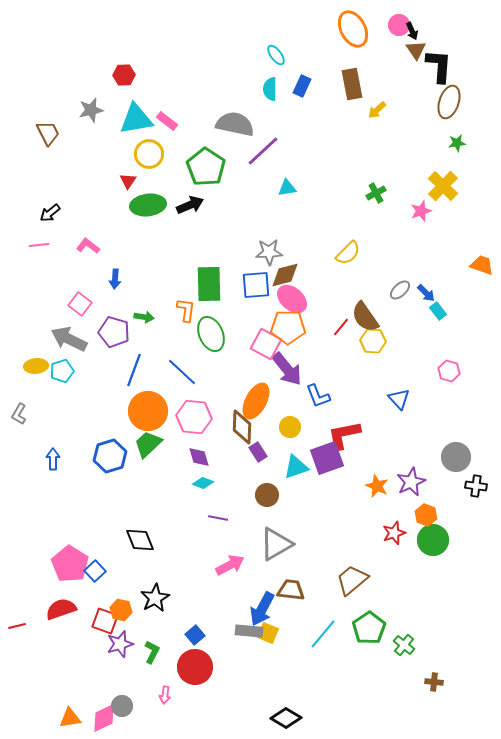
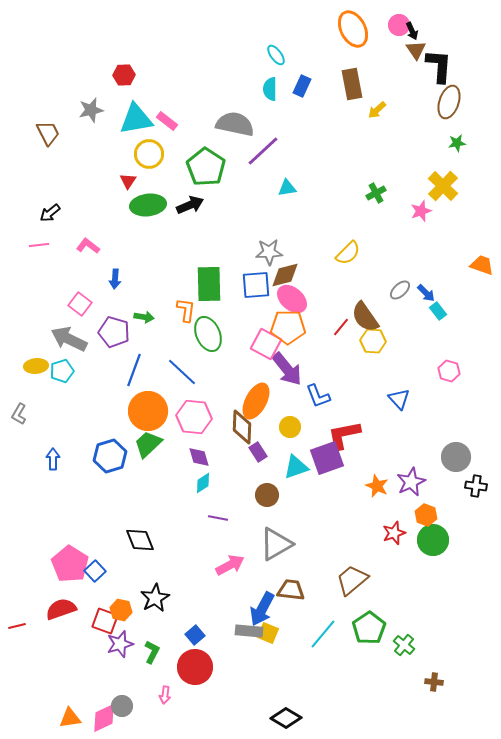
green ellipse at (211, 334): moved 3 px left
cyan diamond at (203, 483): rotated 55 degrees counterclockwise
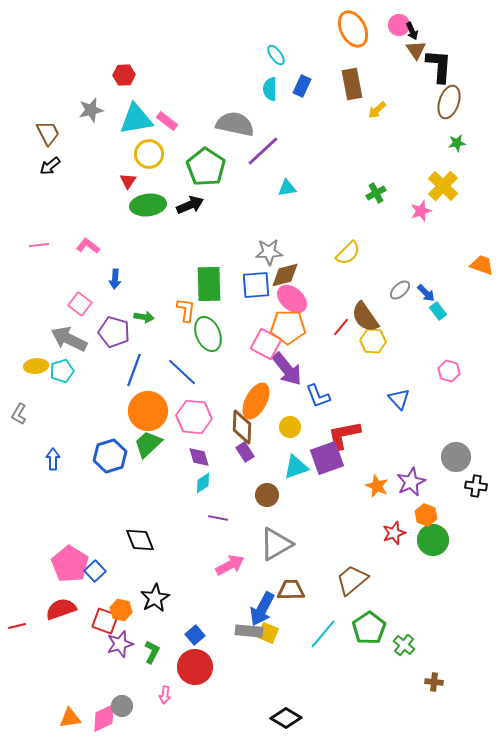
black arrow at (50, 213): moved 47 px up
purple rectangle at (258, 452): moved 13 px left
brown trapezoid at (291, 590): rotated 8 degrees counterclockwise
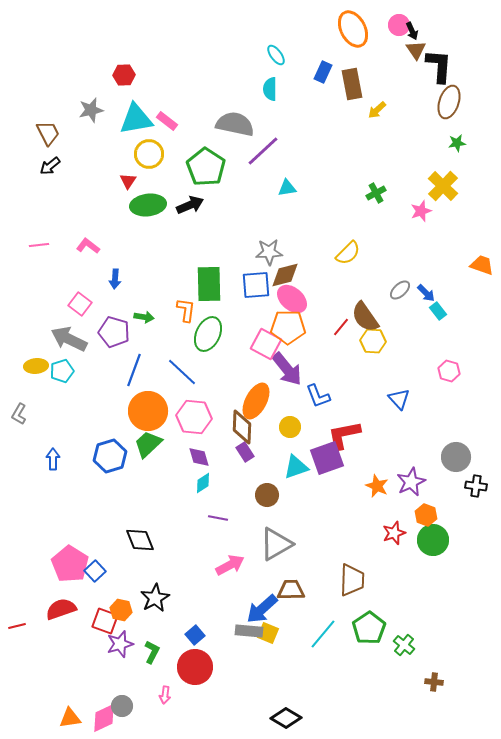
blue rectangle at (302, 86): moved 21 px right, 14 px up
green ellipse at (208, 334): rotated 48 degrees clockwise
brown trapezoid at (352, 580): rotated 132 degrees clockwise
blue arrow at (262, 609): rotated 20 degrees clockwise
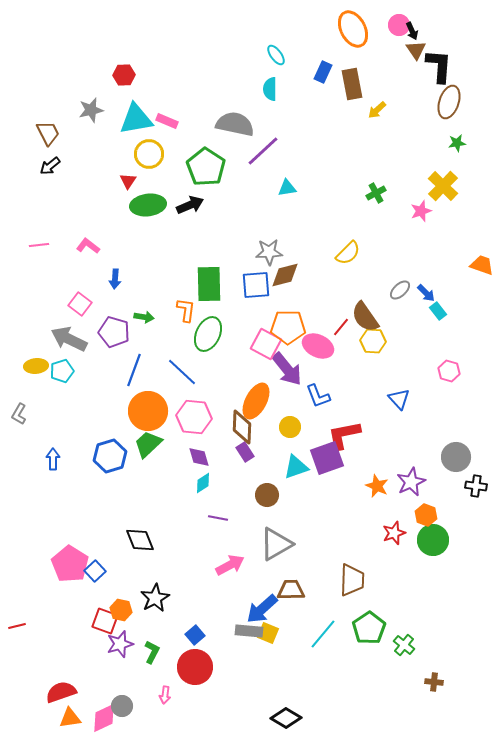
pink rectangle at (167, 121): rotated 15 degrees counterclockwise
pink ellipse at (292, 299): moved 26 px right, 47 px down; rotated 16 degrees counterclockwise
red semicircle at (61, 609): moved 83 px down
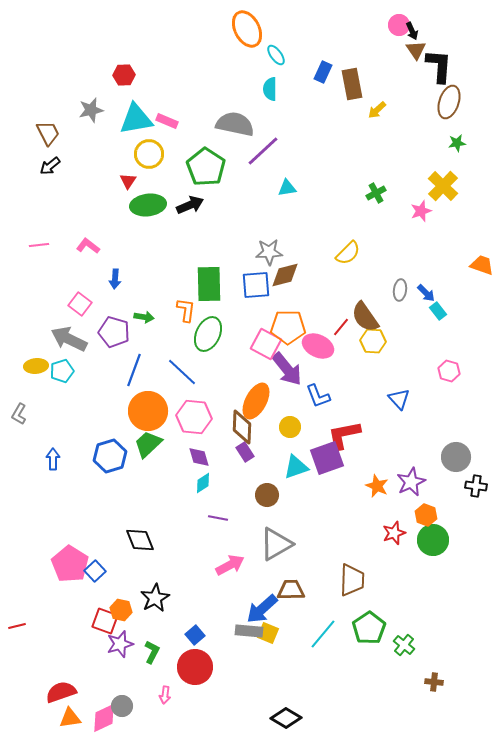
orange ellipse at (353, 29): moved 106 px left
gray ellipse at (400, 290): rotated 40 degrees counterclockwise
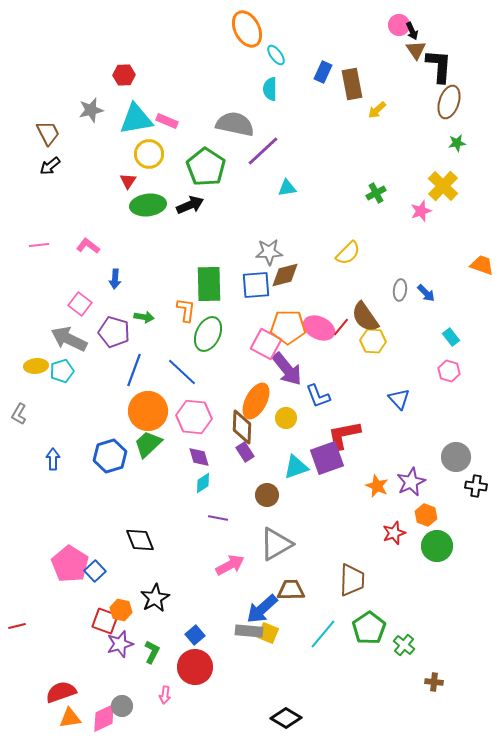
cyan rectangle at (438, 311): moved 13 px right, 26 px down
pink ellipse at (318, 346): moved 1 px right, 18 px up
yellow circle at (290, 427): moved 4 px left, 9 px up
green circle at (433, 540): moved 4 px right, 6 px down
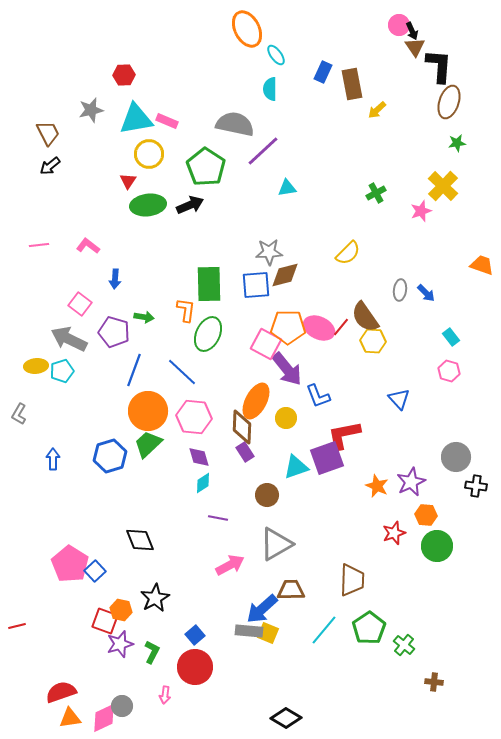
brown triangle at (416, 50): moved 1 px left, 3 px up
orange hexagon at (426, 515): rotated 15 degrees counterclockwise
cyan line at (323, 634): moved 1 px right, 4 px up
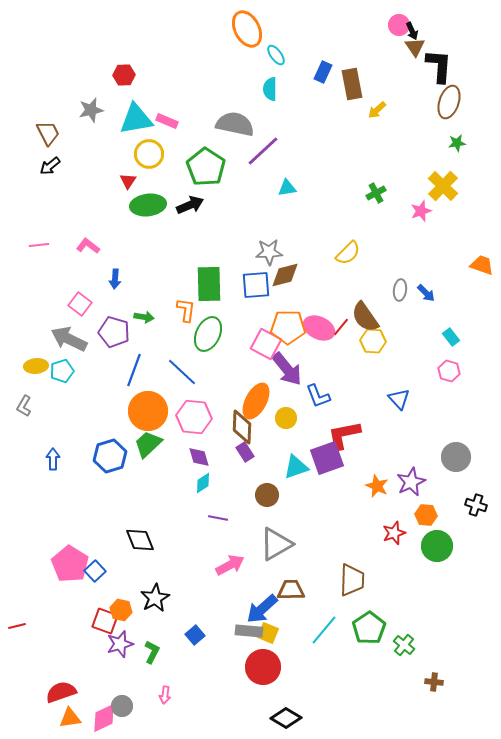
gray L-shape at (19, 414): moved 5 px right, 8 px up
black cross at (476, 486): moved 19 px down; rotated 10 degrees clockwise
red circle at (195, 667): moved 68 px right
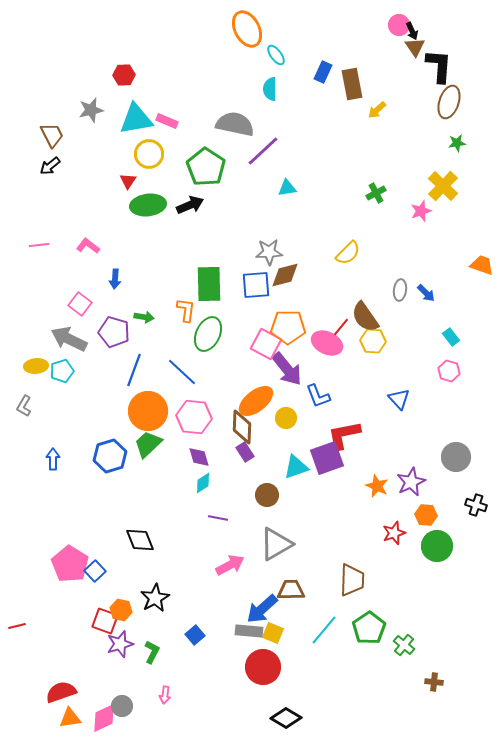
brown trapezoid at (48, 133): moved 4 px right, 2 px down
pink ellipse at (319, 328): moved 8 px right, 15 px down
orange ellipse at (256, 401): rotated 24 degrees clockwise
yellow square at (268, 633): moved 5 px right
